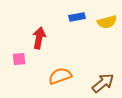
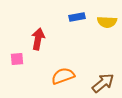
yellow semicircle: rotated 18 degrees clockwise
red arrow: moved 1 px left, 1 px down
pink square: moved 2 px left
orange semicircle: moved 3 px right
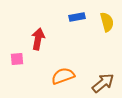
yellow semicircle: rotated 108 degrees counterclockwise
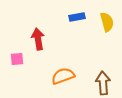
red arrow: rotated 20 degrees counterclockwise
brown arrow: rotated 55 degrees counterclockwise
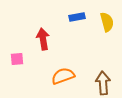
red arrow: moved 5 px right
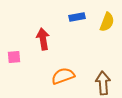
yellow semicircle: rotated 36 degrees clockwise
pink square: moved 3 px left, 2 px up
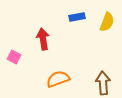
pink square: rotated 32 degrees clockwise
orange semicircle: moved 5 px left, 3 px down
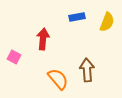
red arrow: rotated 15 degrees clockwise
orange semicircle: rotated 70 degrees clockwise
brown arrow: moved 16 px left, 13 px up
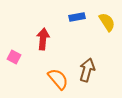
yellow semicircle: rotated 54 degrees counterclockwise
brown arrow: rotated 20 degrees clockwise
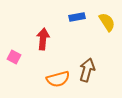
orange semicircle: rotated 115 degrees clockwise
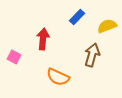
blue rectangle: rotated 35 degrees counterclockwise
yellow semicircle: moved 4 px down; rotated 78 degrees counterclockwise
brown arrow: moved 5 px right, 15 px up
orange semicircle: moved 2 px up; rotated 40 degrees clockwise
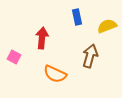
blue rectangle: rotated 56 degrees counterclockwise
red arrow: moved 1 px left, 1 px up
brown arrow: moved 2 px left, 1 px down
orange semicircle: moved 3 px left, 3 px up
